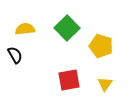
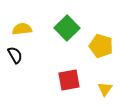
yellow semicircle: moved 3 px left
yellow triangle: moved 5 px down
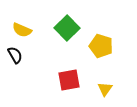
yellow semicircle: moved 1 px down; rotated 150 degrees counterclockwise
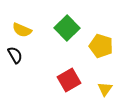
red square: rotated 20 degrees counterclockwise
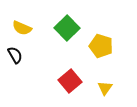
yellow semicircle: moved 2 px up
red square: moved 1 px right, 1 px down; rotated 10 degrees counterclockwise
yellow triangle: moved 1 px up
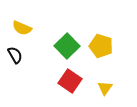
green square: moved 18 px down
red square: rotated 15 degrees counterclockwise
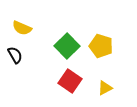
yellow triangle: rotated 28 degrees clockwise
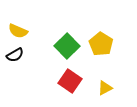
yellow semicircle: moved 4 px left, 3 px down
yellow pentagon: moved 2 px up; rotated 15 degrees clockwise
black semicircle: rotated 90 degrees clockwise
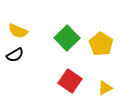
green square: moved 8 px up
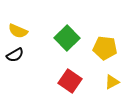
yellow pentagon: moved 4 px right, 4 px down; rotated 25 degrees counterclockwise
yellow triangle: moved 7 px right, 6 px up
